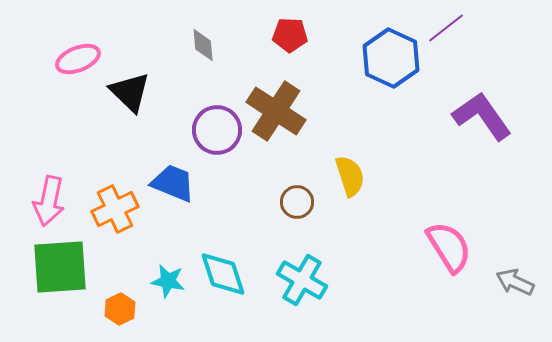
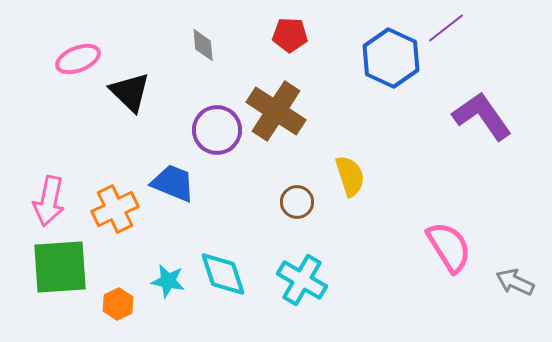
orange hexagon: moved 2 px left, 5 px up
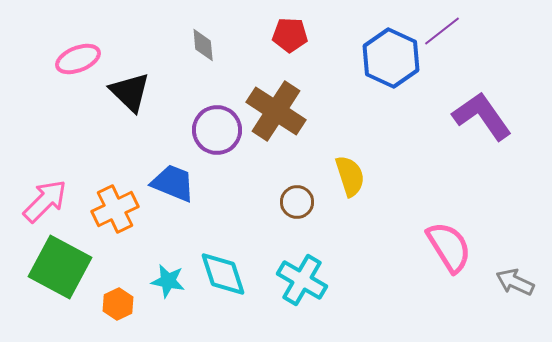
purple line: moved 4 px left, 3 px down
pink arrow: moved 4 px left; rotated 147 degrees counterclockwise
green square: rotated 32 degrees clockwise
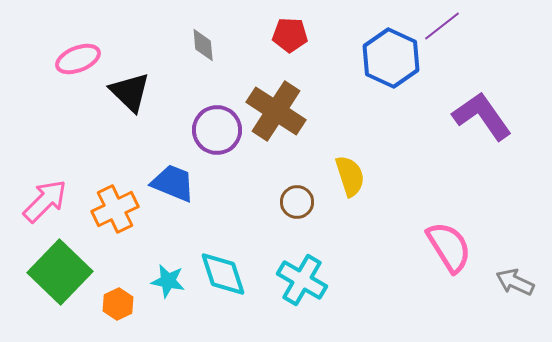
purple line: moved 5 px up
green square: moved 5 px down; rotated 16 degrees clockwise
